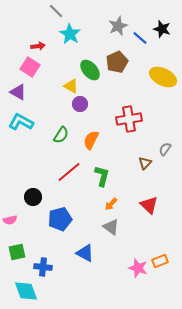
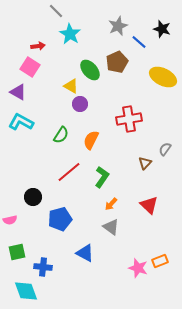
blue line: moved 1 px left, 4 px down
green L-shape: moved 1 px down; rotated 20 degrees clockwise
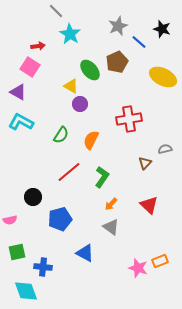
gray semicircle: rotated 40 degrees clockwise
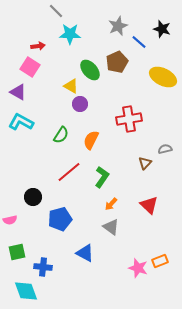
cyan star: rotated 30 degrees counterclockwise
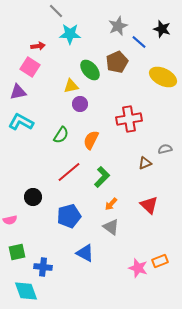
yellow triangle: rotated 42 degrees counterclockwise
purple triangle: rotated 42 degrees counterclockwise
brown triangle: rotated 24 degrees clockwise
green L-shape: rotated 10 degrees clockwise
blue pentagon: moved 9 px right, 3 px up
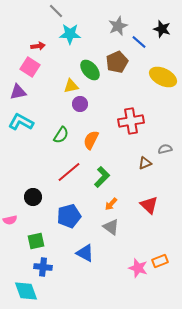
red cross: moved 2 px right, 2 px down
green square: moved 19 px right, 11 px up
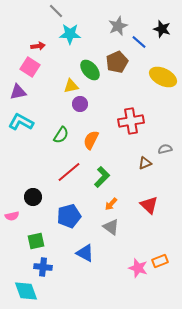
pink semicircle: moved 2 px right, 4 px up
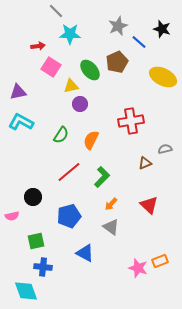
pink square: moved 21 px right
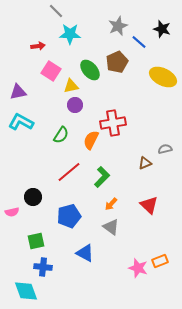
pink square: moved 4 px down
purple circle: moved 5 px left, 1 px down
red cross: moved 18 px left, 2 px down
pink semicircle: moved 4 px up
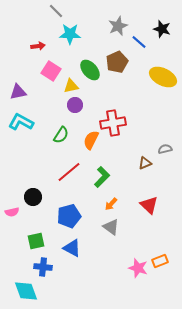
blue triangle: moved 13 px left, 5 px up
